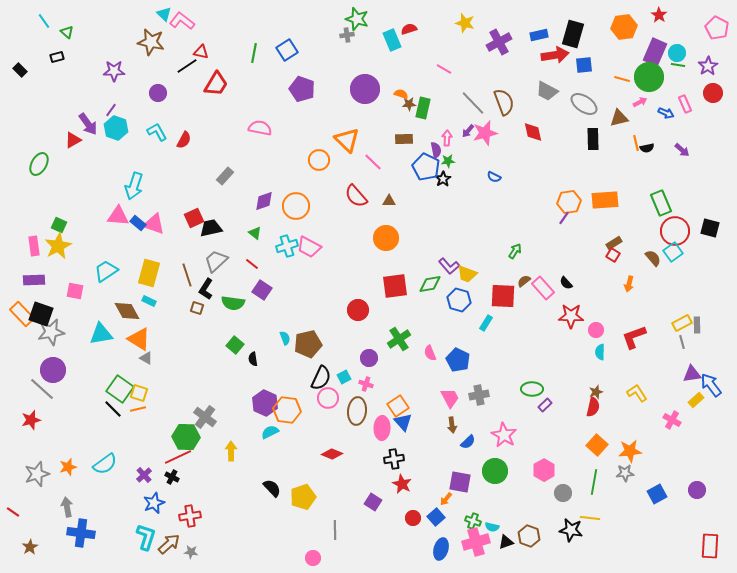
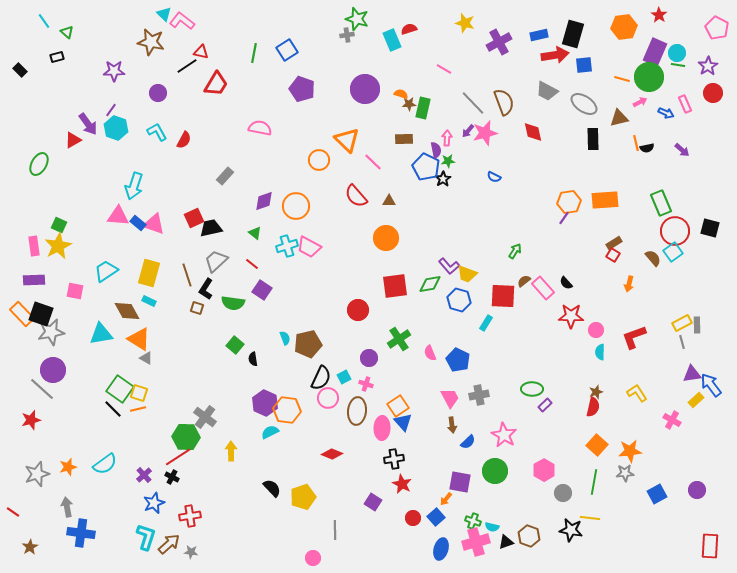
red line at (178, 457): rotated 8 degrees counterclockwise
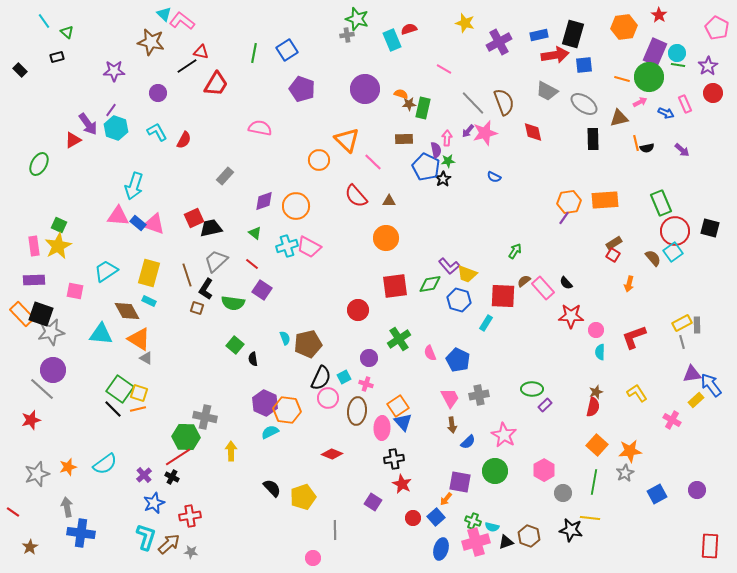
cyan triangle at (101, 334): rotated 15 degrees clockwise
gray cross at (205, 417): rotated 25 degrees counterclockwise
gray star at (625, 473): rotated 24 degrees counterclockwise
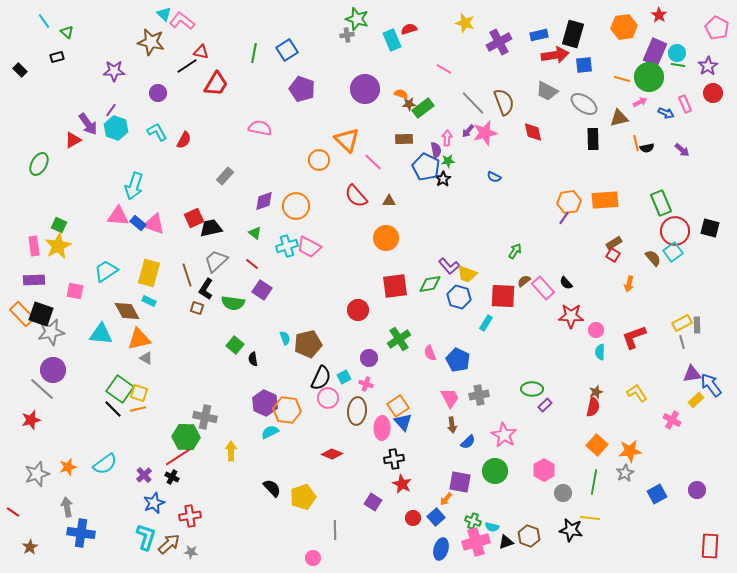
green rectangle at (423, 108): rotated 40 degrees clockwise
blue hexagon at (459, 300): moved 3 px up
orange triangle at (139, 339): rotated 45 degrees counterclockwise
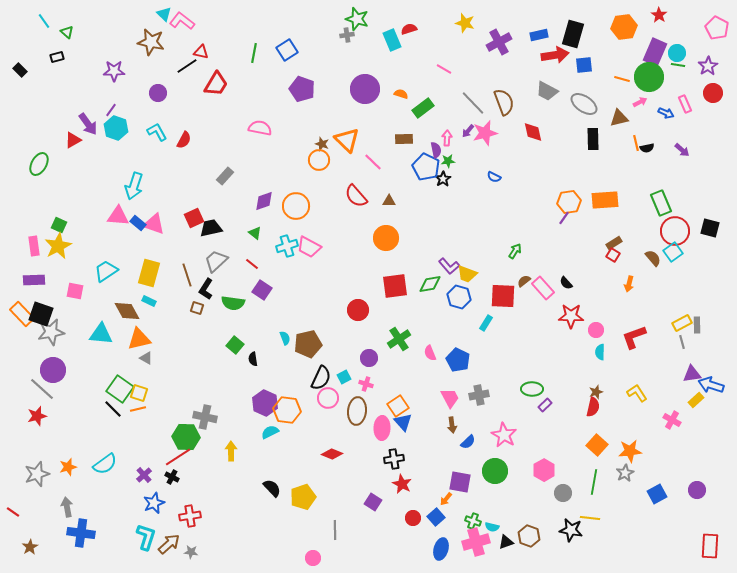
brown star at (409, 104): moved 87 px left, 40 px down; rotated 24 degrees clockwise
blue arrow at (711, 385): rotated 35 degrees counterclockwise
red star at (31, 420): moved 6 px right, 4 px up
